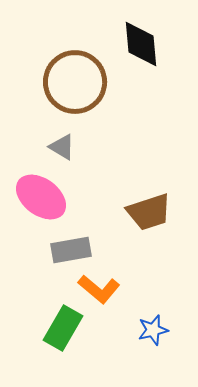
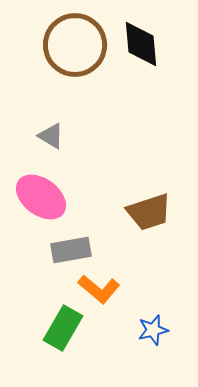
brown circle: moved 37 px up
gray triangle: moved 11 px left, 11 px up
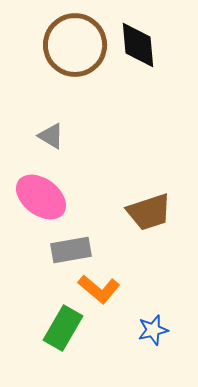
black diamond: moved 3 px left, 1 px down
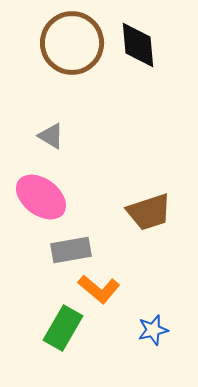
brown circle: moved 3 px left, 2 px up
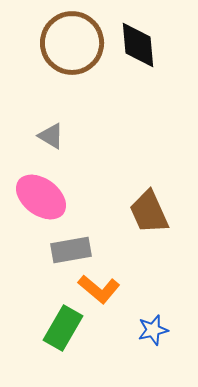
brown trapezoid: rotated 84 degrees clockwise
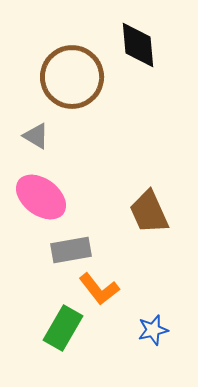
brown circle: moved 34 px down
gray triangle: moved 15 px left
orange L-shape: rotated 12 degrees clockwise
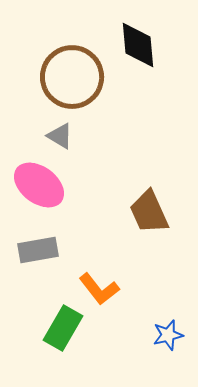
gray triangle: moved 24 px right
pink ellipse: moved 2 px left, 12 px up
gray rectangle: moved 33 px left
blue star: moved 15 px right, 5 px down
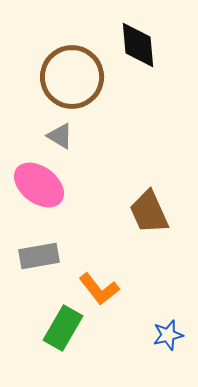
gray rectangle: moved 1 px right, 6 px down
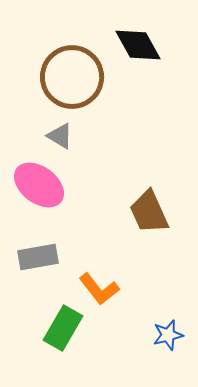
black diamond: rotated 24 degrees counterclockwise
gray rectangle: moved 1 px left, 1 px down
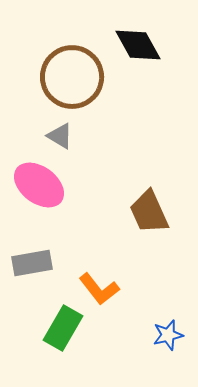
gray rectangle: moved 6 px left, 6 px down
